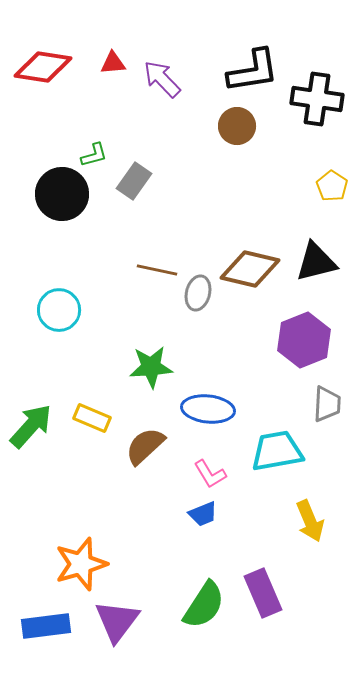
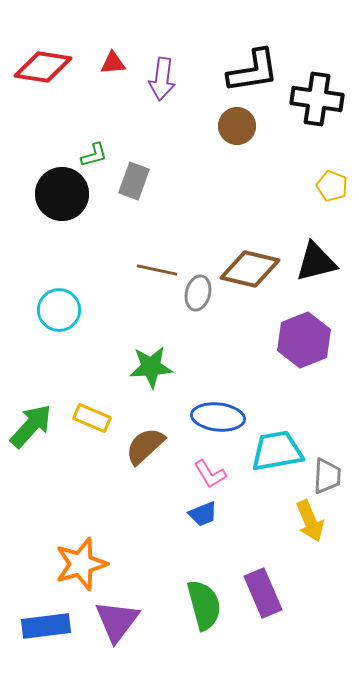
purple arrow: rotated 129 degrees counterclockwise
gray rectangle: rotated 15 degrees counterclockwise
yellow pentagon: rotated 12 degrees counterclockwise
gray trapezoid: moved 72 px down
blue ellipse: moved 10 px right, 8 px down
green semicircle: rotated 48 degrees counterclockwise
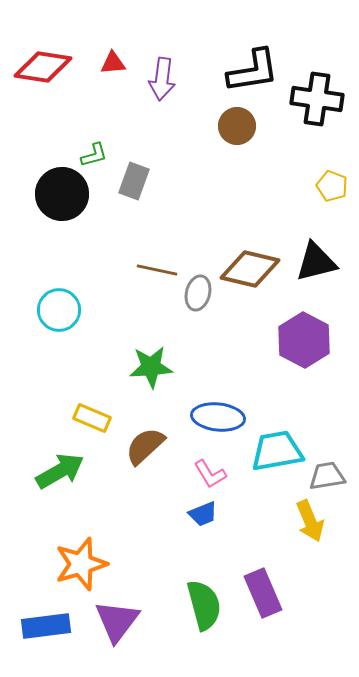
purple hexagon: rotated 10 degrees counterclockwise
green arrow: moved 29 px right, 45 px down; rotated 18 degrees clockwise
gray trapezoid: rotated 102 degrees counterclockwise
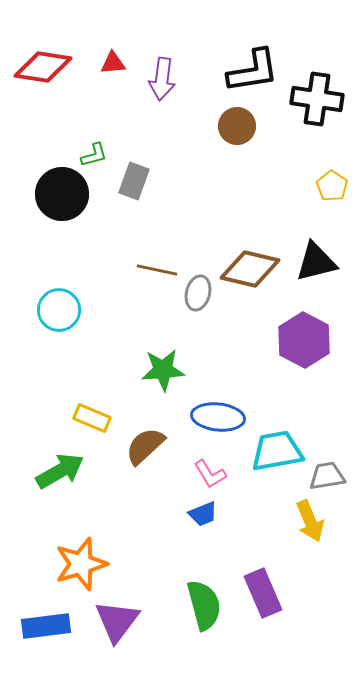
yellow pentagon: rotated 12 degrees clockwise
green star: moved 12 px right, 3 px down
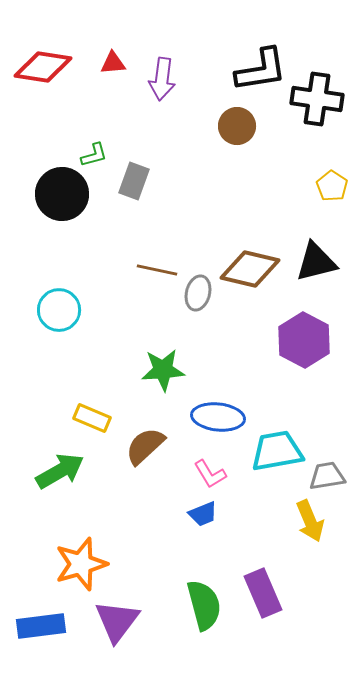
black L-shape: moved 8 px right, 1 px up
blue rectangle: moved 5 px left
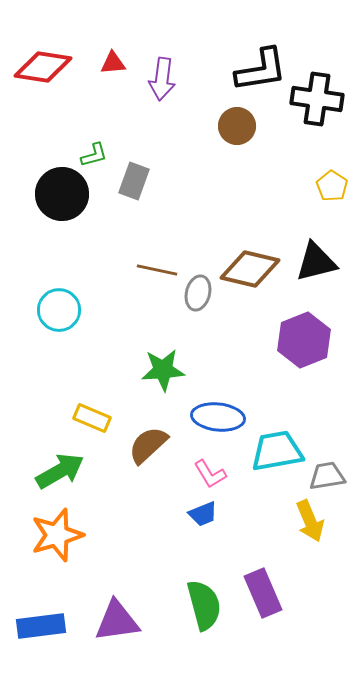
purple hexagon: rotated 10 degrees clockwise
brown semicircle: moved 3 px right, 1 px up
orange star: moved 24 px left, 29 px up
purple triangle: rotated 45 degrees clockwise
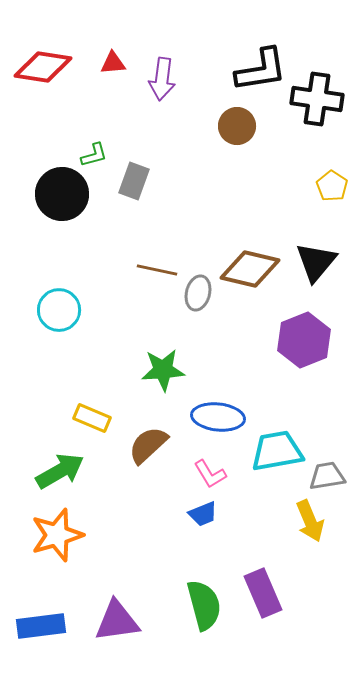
black triangle: rotated 36 degrees counterclockwise
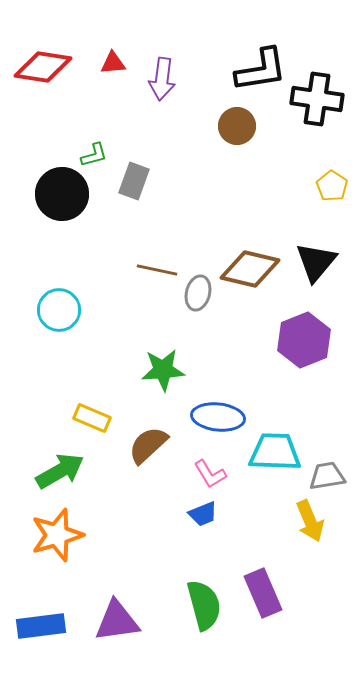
cyan trapezoid: moved 2 px left, 1 px down; rotated 12 degrees clockwise
